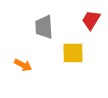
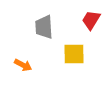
yellow square: moved 1 px right, 1 px down
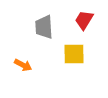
red trapezoid: moved 7 px left
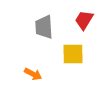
yellow square: moved 1 px left
orange arrow: moved 10 px right, 9 px down
